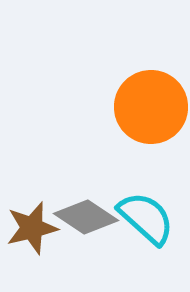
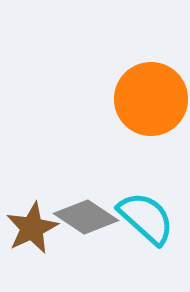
orange circle: moved 8 px up
brown star: rotated 12 degrees counterclockwise
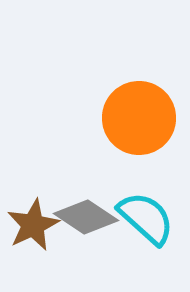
orange circle: moved 12 px left, 19 px down
brown star: moved 1 px right, 3 px up
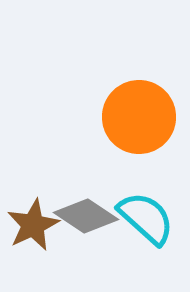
orange circle: moved 1 px up
gray diamond: moved 1 px up
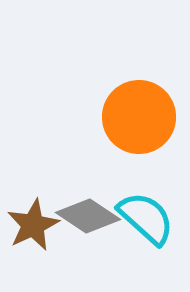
gray diamond: moved 2 px right
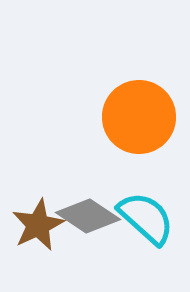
brown star: moved 5 px right
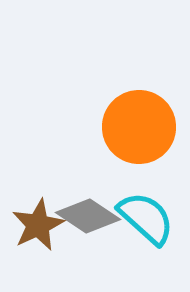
orange circle: moved 10 px down
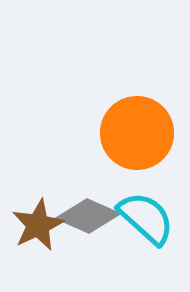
orange circle: moved 2 px left, 6 px down
gray diamond: rotated 10 degrees counterclockwise
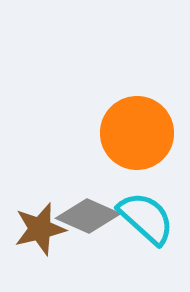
brown star: moved 2 px right, 4 px down; rotated 12 degrees clockwise
